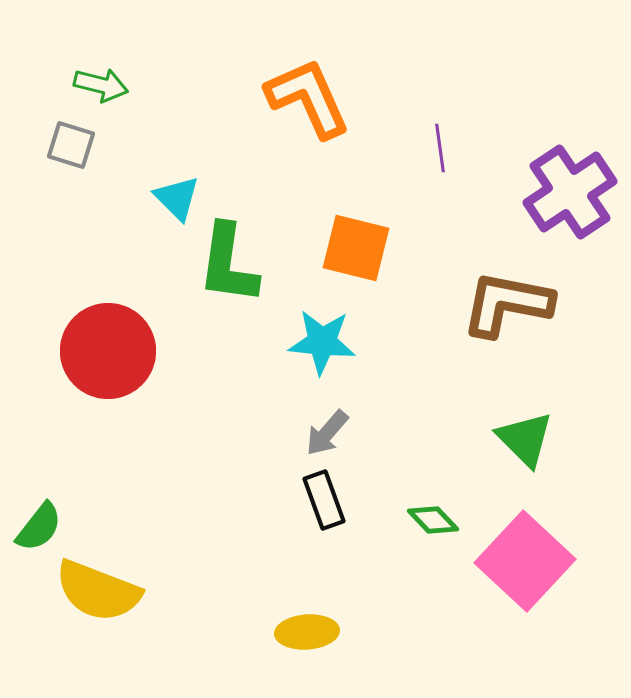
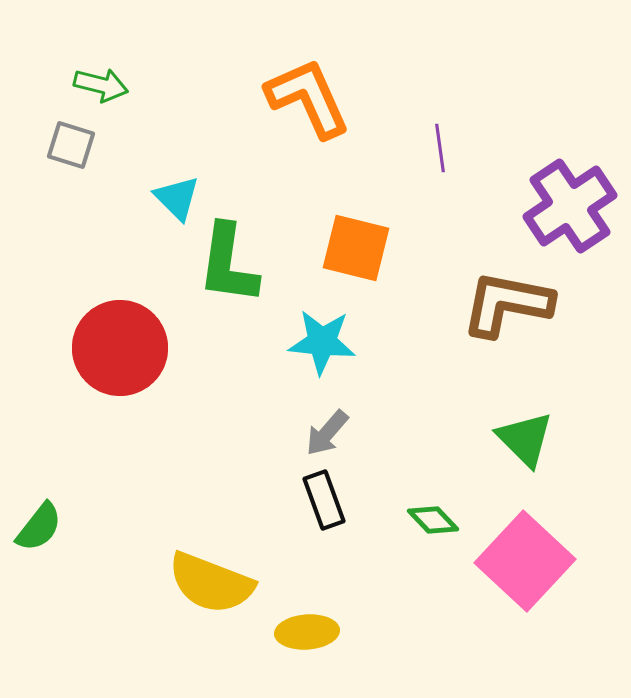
purple cross: moved 14 px down
red circle: moved 12 px right, 3 px up
yellow semicircle: moved 113 px right, 8 px up
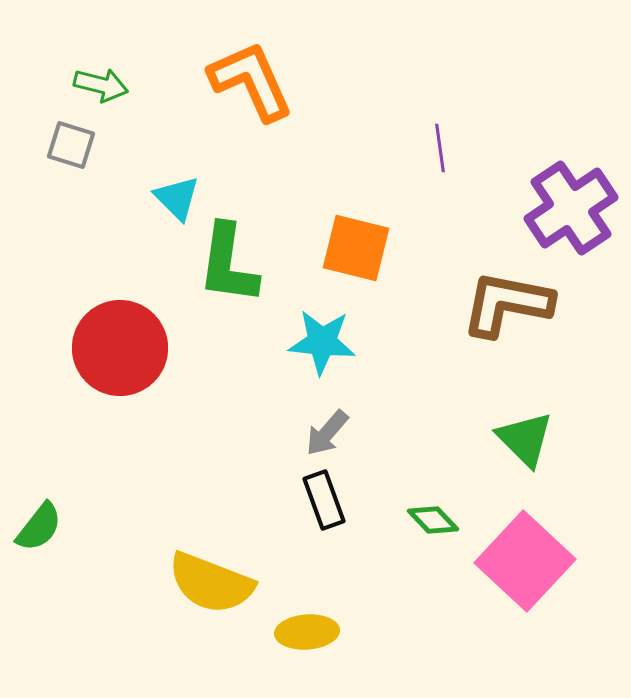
orange L-shape: moved 57 px left, 17 px up
purple cross: moved 1 px right, 2 px down
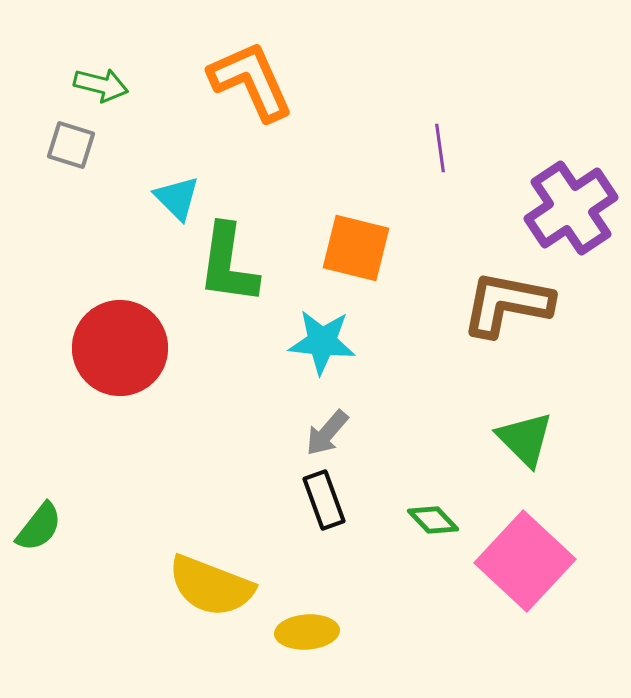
yellow semicircle: moved 3 px down
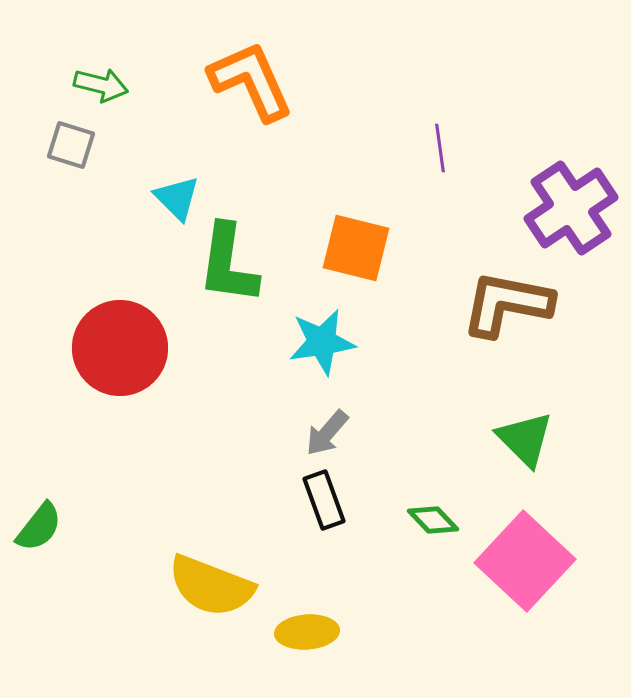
cyan star: rotated 14 degrees counterclockwise
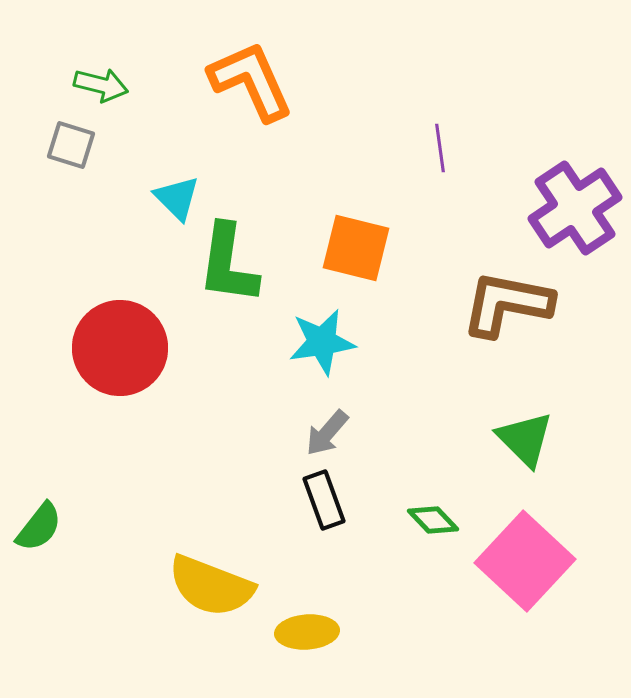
purple cross: moved 4 px right
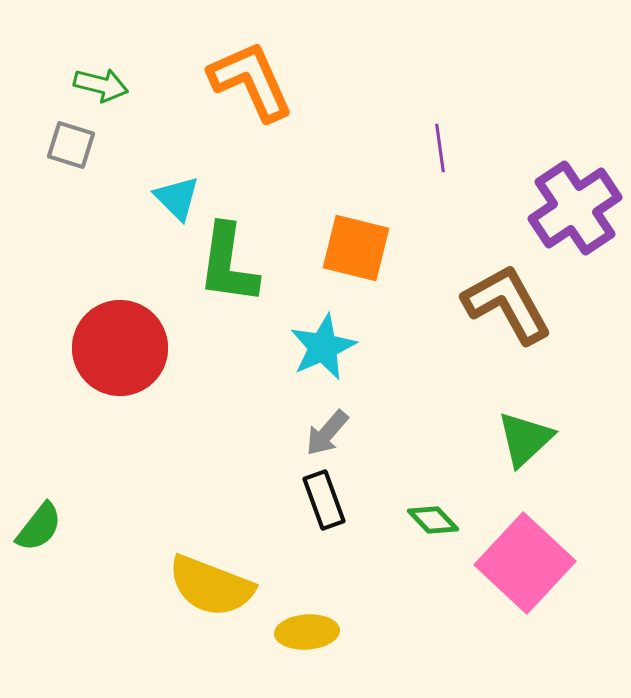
brown L-shape: rotated 50 degrees clockwise
cyan star: moved 1 px right, 5 px down; rotated 16 degrees counterclockwise
green triangle: rotated 32 degrees clockwise
pink square: moved 2 px down
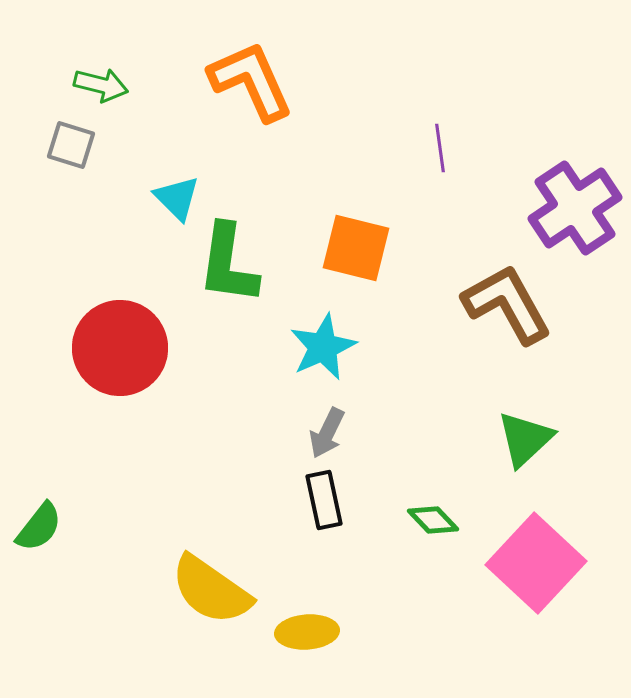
gray arrow: rotated 15 degrees counterclockwise
black rectangle: rotated 8 degrees clockwise
pink square: moved 11 px right
yellow semicircle: moved 4 px down; rotated 14 degrees clockwise
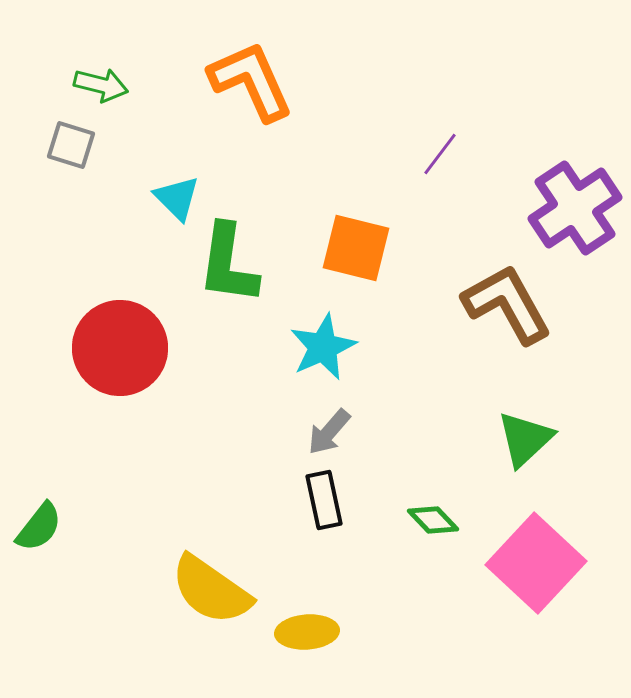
purple line: moved 6 px down; rotated 45 degrees clockwise
gray arrow: moved 2 px right, 1 px up; rotated 15 degrees clockwise
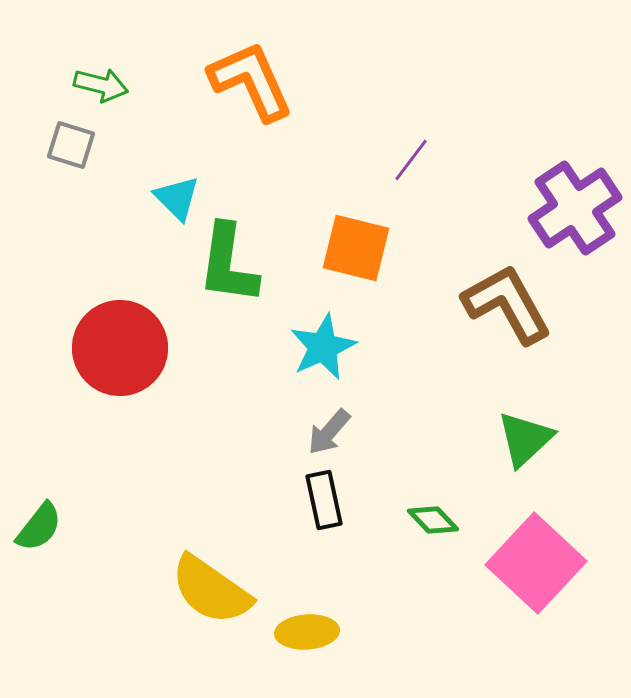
purple line: moved 29 px left, 6 px down
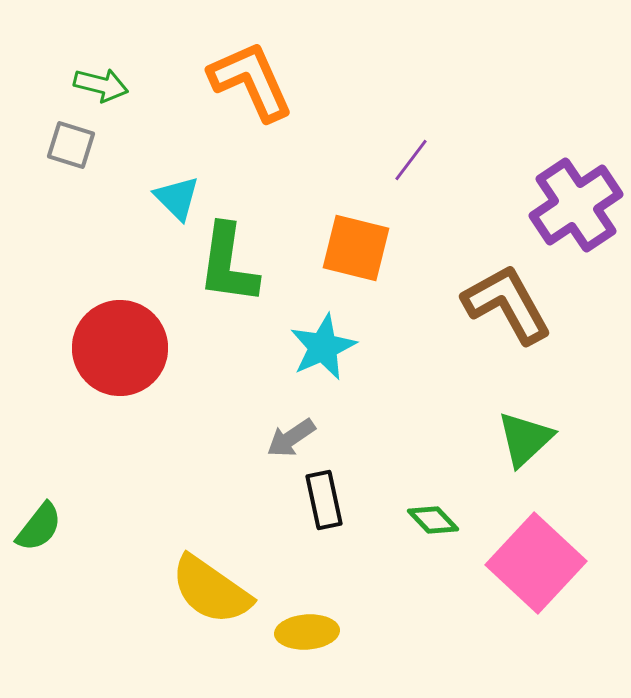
purple cross: moved 1 px right, 3 px up
gray arrow: moved 38 px left, 6 px down; rotated 15 degrees clockwise
